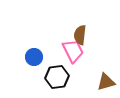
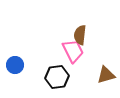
blue circle: moved 19 px left, 8 px down
brown triangle: moved 7 px up
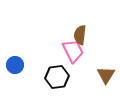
brown triangle: rotated 42 degrees counterclockwise
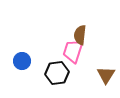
pink trapezoid: rotated 135 degrees counterclockwise
blue circle: moved 7 px right, 4 px up
black hexagon: moved 4 px up
